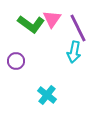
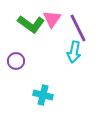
cyan cross: moved 4 px left; rotated 24 degrees counterclockwise
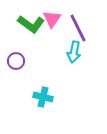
cyan cross: moved 2 px down
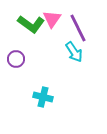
cyan arrow: rotated 45 degrees counterclockwise
purple circle: moved 2 px up
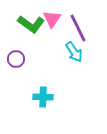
cyan cross: rotated 12 degrees counterclockwise
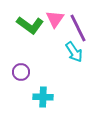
pink triangle: moved 3 px right
green L-shape: moved 1 px left, 1 px down
purple circle: moved 5 px right, 13 px down
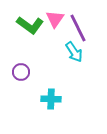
cyan cross: moved 8 px right, 2 px down
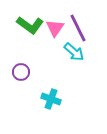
pink triangle: moved 9 px down
cyan arrow: rotated 15 degrees counterclockwise
cyan cross: rotated 18 degrees clockwise
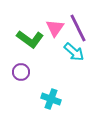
green L-shape: moved 14 px down
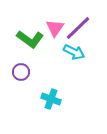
purple line: rotated 72 degrees clockwise
cyan arrow: rotated 15 degrees counterclockwise
